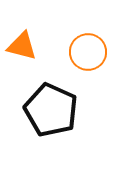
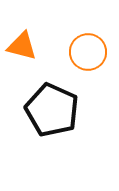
black pentagon: moved 1 px right
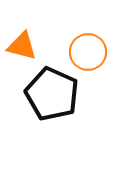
black pentagon: moved 16 px up
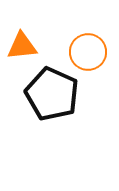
orange triangle: rotated 20 degrees counterclockwise
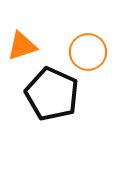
orange triangle: rotated 12 degrees counterclockwise
